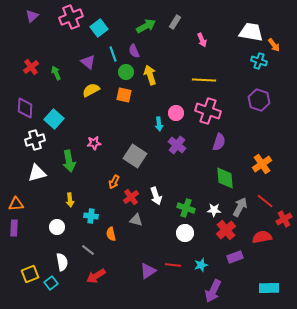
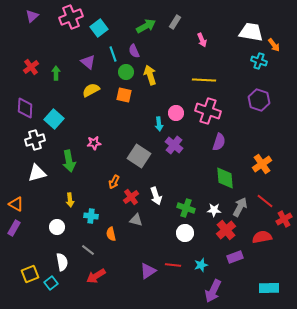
green arrow at (56, 73): rotated 24 degrees clockwise
purple cross at (177, 145): moved 3 px left
gray square at (135, 156): moved 4 px right
orange triangle at (16, 204): rotated 35 degrees clockwise
purple rectangle at (14, 228): rotated 28 degrees clockwise
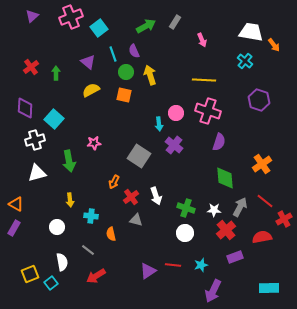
cyan cross at (259, 61): moved 14 px left; rotated 21 degrees clockwise
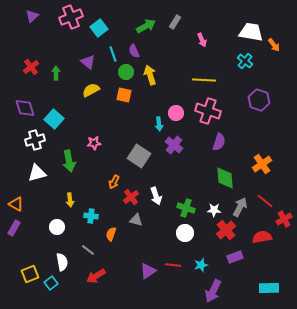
purple diamond at (25, 108): rotated 20 degrees counterclockwise
orange semicircle at (111, 234): rotated 32 degrees clockwise
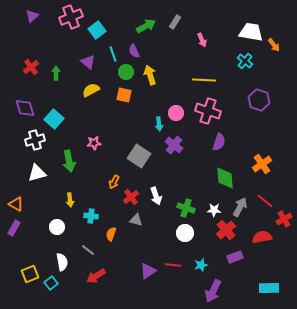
cyan square at (99, 28): moved 2 px left, 2 px down
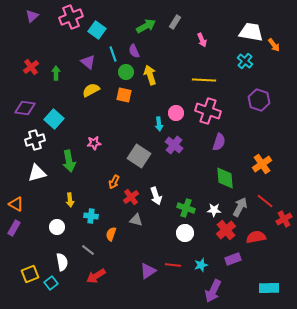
cyan square at (97, 30): rotated 18 degrees counterclockwise
purple diamond at (25, 108): rotated 65 degrees counterclockwise
red semicircle at (262, 237): moved 6 px left
purple rectangle at (235, 257): moved 2 px left, 2 px down
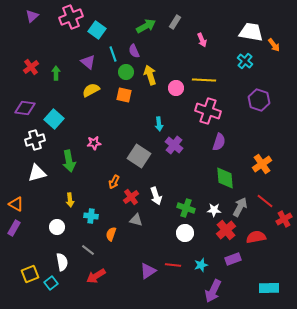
pink circle at (176, 113): moved 25 px up
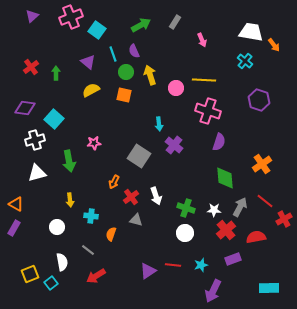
green arrow at (146, 26): moved 5 px left, 1 px up
